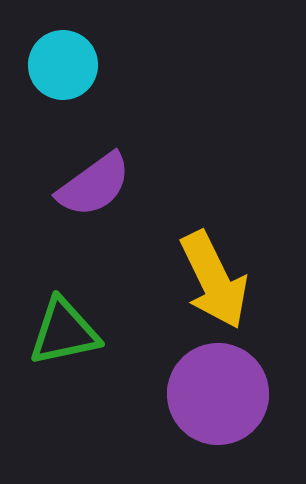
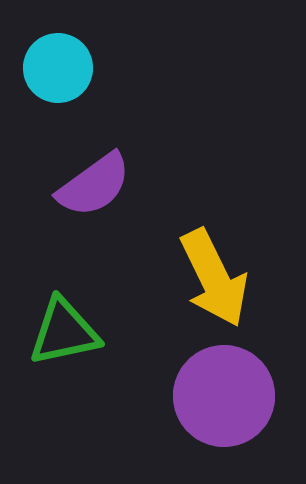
cyan circle: moved 5 px left, 3 px down
yellow arrow: moved 2 px up
purple circle: moved 6 px right, 2 px down
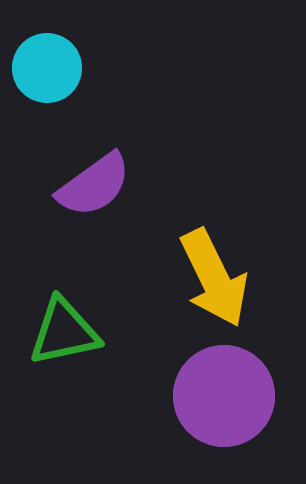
cyan circle: moved 11 px left
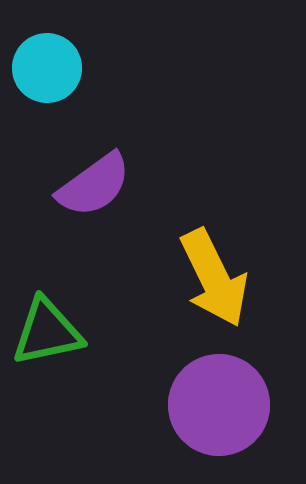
green triangle: moved 17 px left
purple circle: moved 5 px left, 9 px down
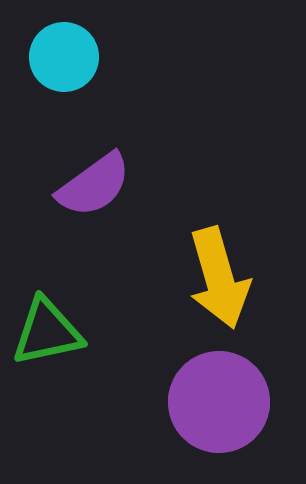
cyan circle: moved 17 px right, 11 px up
yellow arrow: moved 5 px right; rotated 10 degrees clockwise
purple circle: moved 3 px up
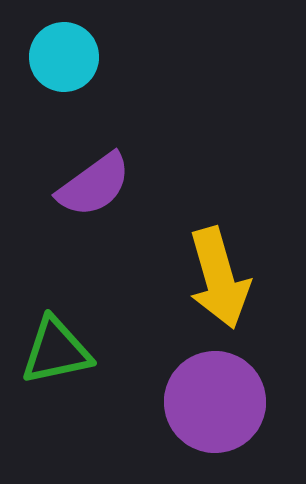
green triangle: moved 9 px right, 19 px down
purple circle: moved 4 px left
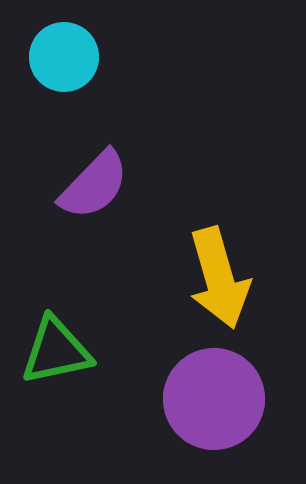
purple semicircle: rotated 10 degrees counterclockwise
purple circle: moved 1 px left, 3 px up
